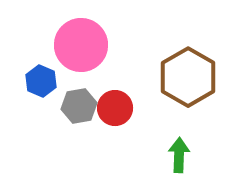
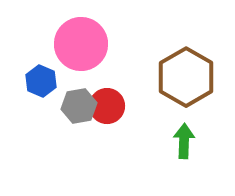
pink circle: moved 1 px up
brown hexagon: moved 2 px left
red circle: moved 8 px left, 2 px up
green arrow: moved 5 px right, 14 px up
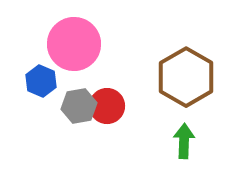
pink circle: moved 7 px left
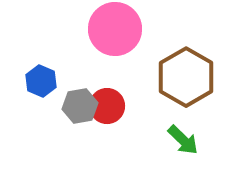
pink circle: moved 41 px right, 15 px up
gray hexagon: moved 1 px right
green arrow: moved 1 px left, 1 px up; rotated 132 degrees clockwise
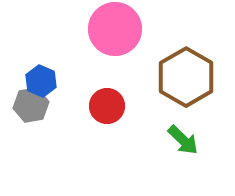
gray hexagon: moved 49 px left, 1 px up
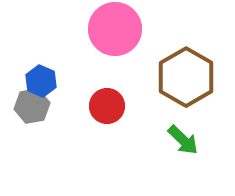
gray hexagon: moved 1 px right, 1 px down
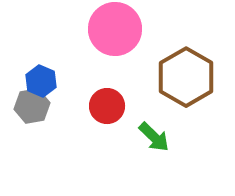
green arrow: moved 29 px left, 3 px up
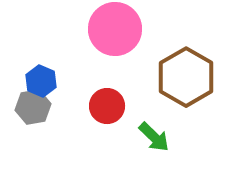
gray hexagon: moved 1 px right, 1 px down
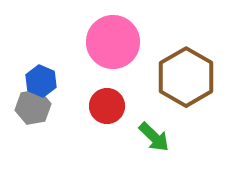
pink circle: moved 2 px left, 13 px down
